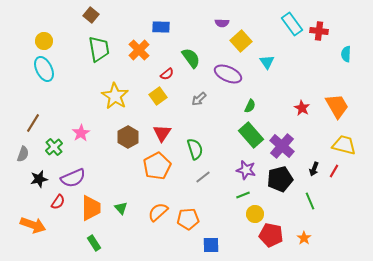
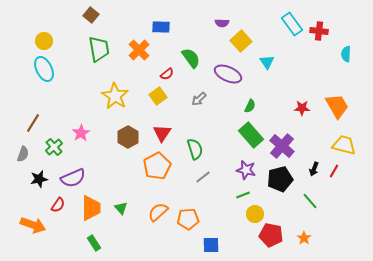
red star at (302, 108): rotated 28 degrees counterclockwise
green line at (310, 201): rotated 18 degrees counterclockwise
red semicircle at (58, 202): moved 3 px down
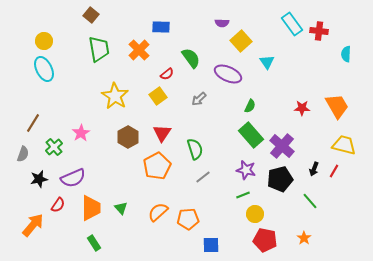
orange arrow at (33, 225): rotated 70 degrees counterclockwise
red pentagon at (271, 235): moved 6 px left, 5 px down
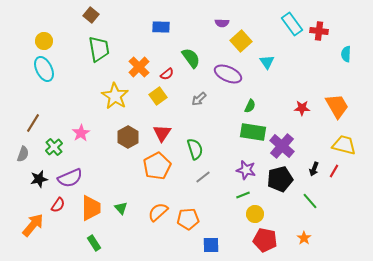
orange cross at (139, 50): moved 17 px down
green rectangle at (251, 135): moved 2 px right, 3 px up; rotated 40 degrees counterclockwise
purple semicircle at (73, 178): moved 3 px left
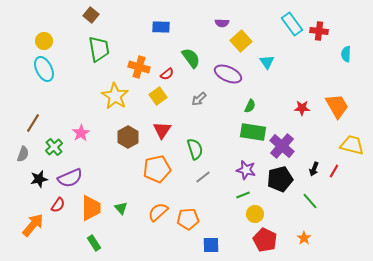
orange cross at (139, 67): rotated 30 degrees counterclockwise
red triangle at (162, 133): moved 3 px up
yellow trapezoid at (344, 145): moved 8 px right
orange pentagon at (157, 166): moved 3 px down; rotated 16 degrees clockwise
red pentagon at (265, 240): rotated 15 degrees clockwise
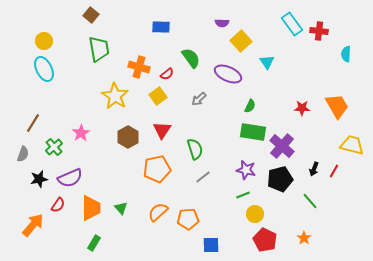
green rectangle at (94, 243): rotated 63 degrees clockwise
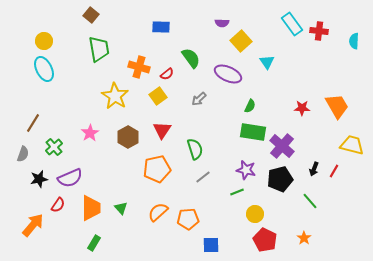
cyan semicircle at (346, 54): moved 8 px right, 13 px up
pink star at (81, 133): moved 9 px right
green line at (243, 195): moved 6 px left, 3 px up
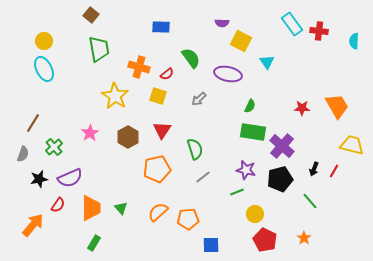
yellow square at (241, 41): rotated 20 degrees counterclockwise
purple ellipse at (228, 74): rotated 12 degrees counterclockwise
yellow square at (158, 96): rotated 36 degrees counterclockwise
